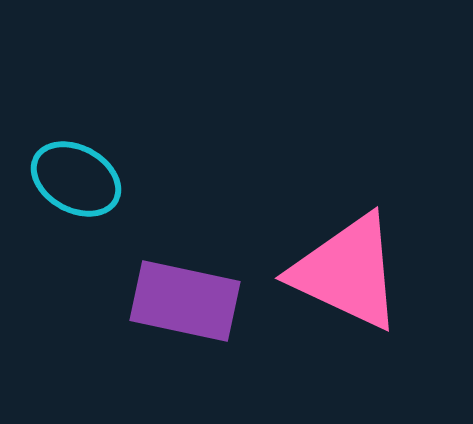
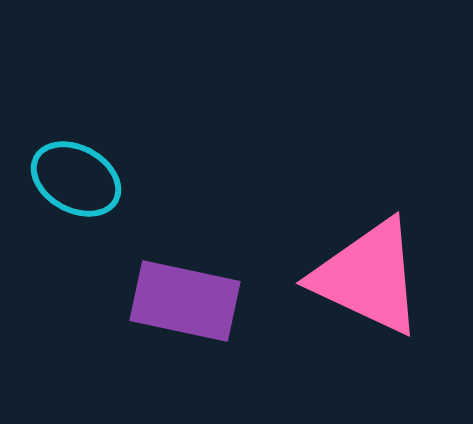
pink triangle: moved 21 px right, 5 px down
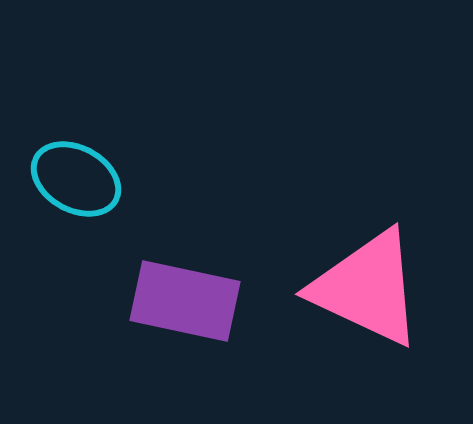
pink triangle: moved 1 px left, 11 px down
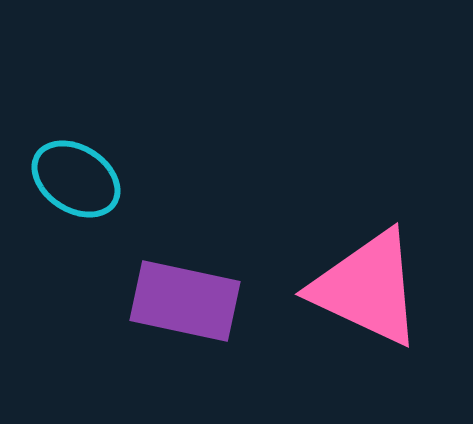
cyan ellipse: rotated 4 degrees clockwise
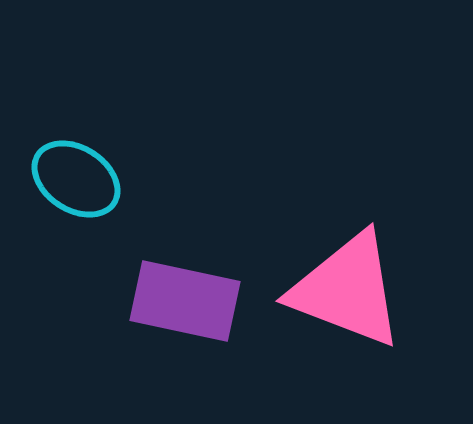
pink triangle: moved 20 px left, 2 px down; rotated 4 degrees counterclockwise
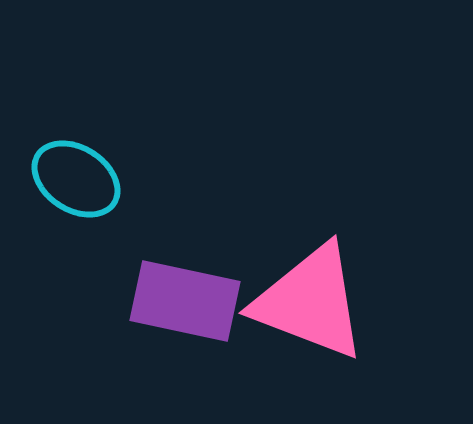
pink triangle: moved 37 px left, 12 px down
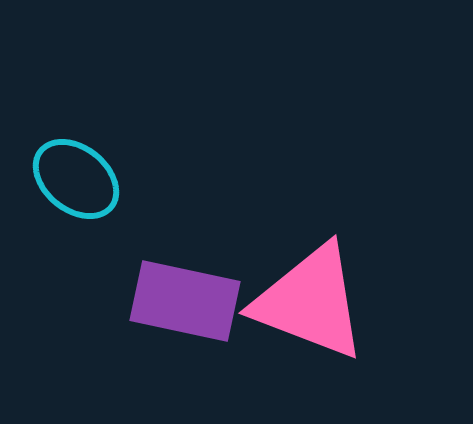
cyan ellipse: rotated 6 degrees clockwise
